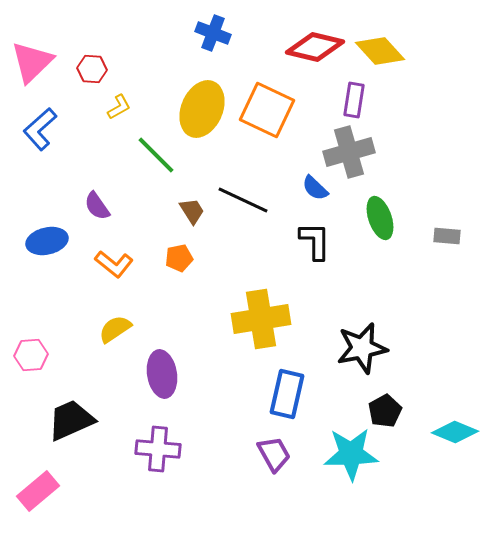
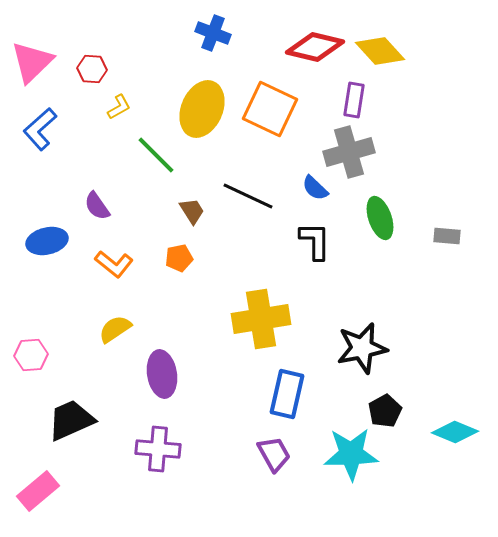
orange square: moved 3 px right, 1 px up
black line: moved 5 px right, 4 px up
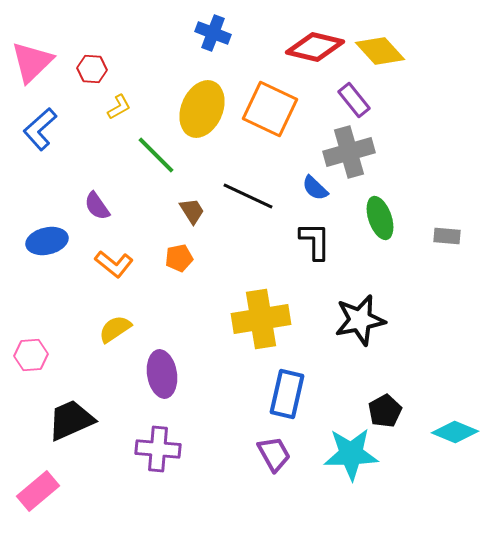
purple rectangle: rotated 48 degrees counterclockwise
black star: moved 2 px left, 28 px up
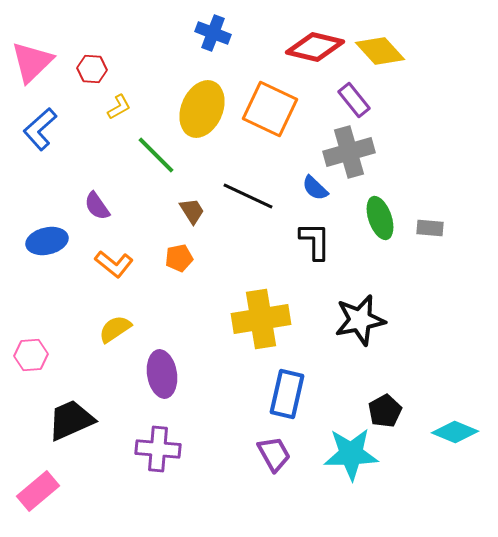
gray rectangle: moved 17 px left, 8 px up
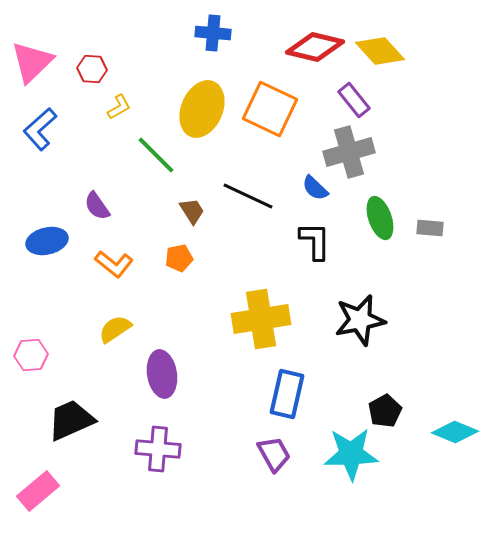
blue cross: rotated 16 degrees counterclockwise
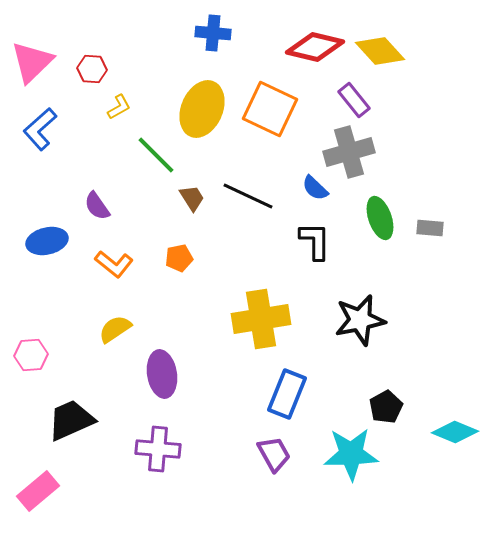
brown trapezoid: moved 13 px up
blue rectangle: rotated 9 degrees clockwise
black pentagon: moved 1 px right, 4 px up
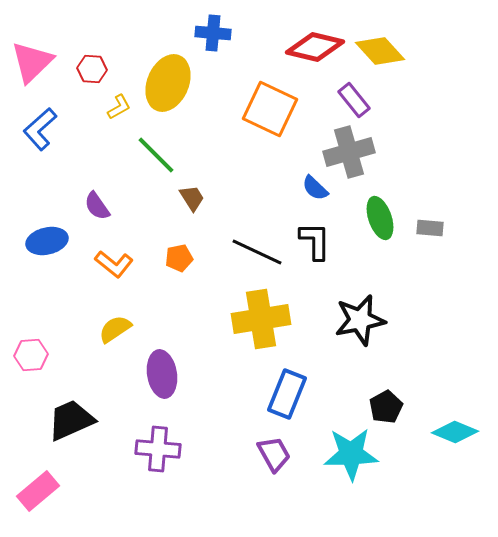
yellow ellipse: moved 34 px left, 26 px up
black line: moved 9 px right, 56 px down
